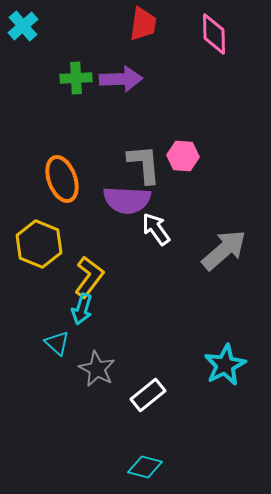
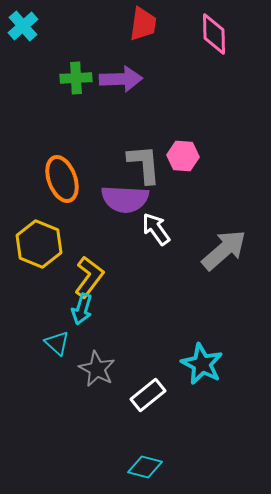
purple semicircle: moved 2 px left, 1 px up
cyan star: moved 23 px left, 1 px up; rotated 18 degrees counterclockwise
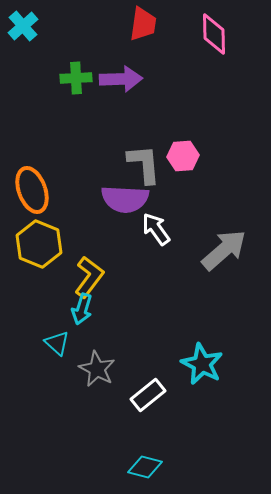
pink hexagon: rotated 8 degrees counterclockwise
orange ellipse: moved 30 px left, 11 px down
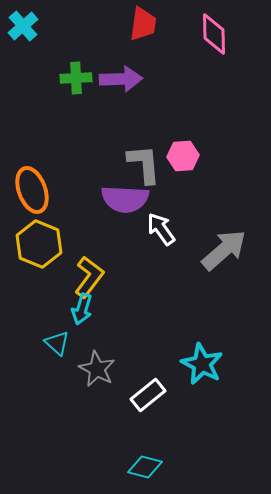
white arrow: moved 5 px right
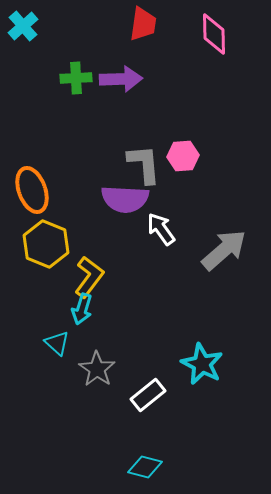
yellow hexagon: moved 7 px right
gray star: rotated 6 degrees clockwise
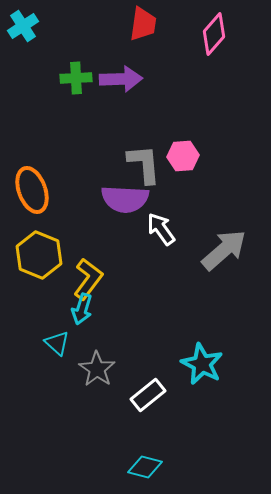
cyan cross: rotated 8 degrees clockwise
pink diamond: rotated 42 degrees clockwise
yellow hexagon: moved 7 px left, 11 px down
yellow L-shape: moved 1 px left, 2 px down
